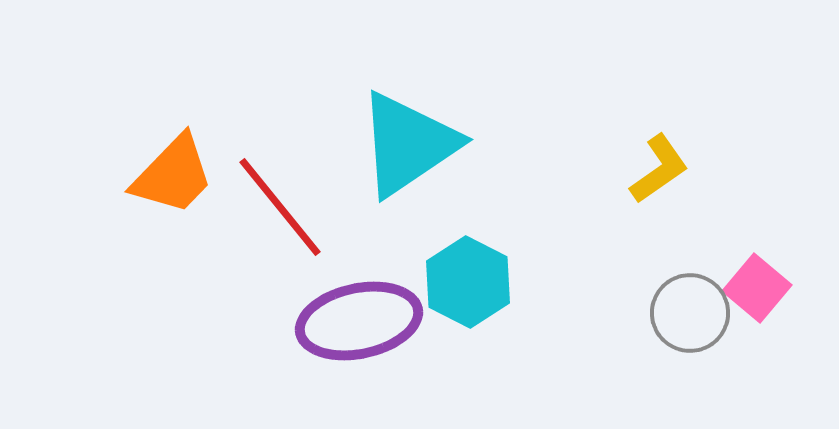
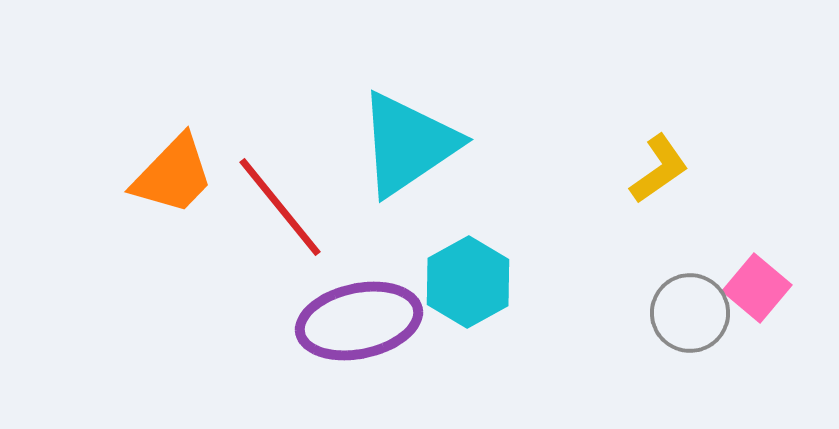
cyan hexagon: rotated 4 degrees clockwise
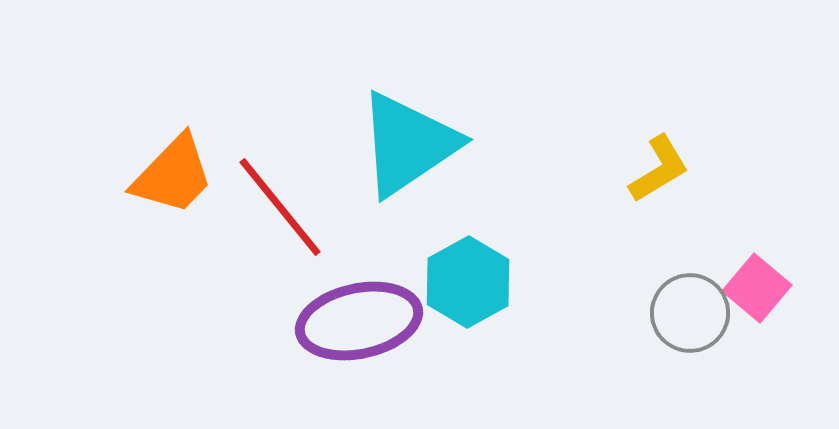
yellow L-shape: rotated 4 degrees clockwise
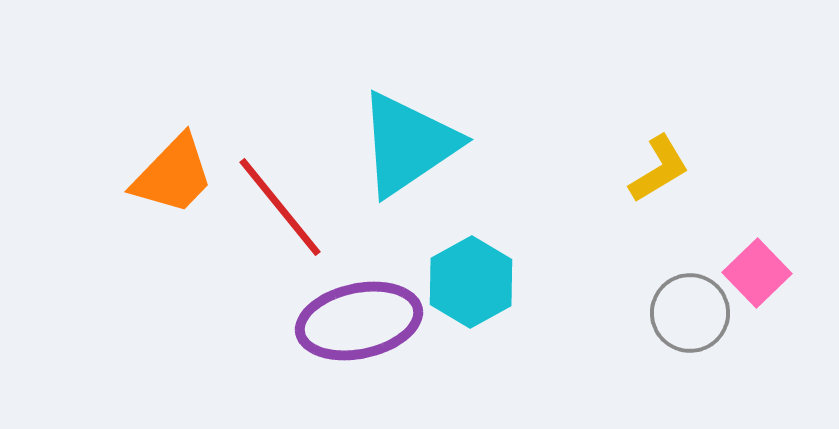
cyan hexagon: moved 3 px right
pink square: moved 15 px up; rotated 6 degrees clockwise
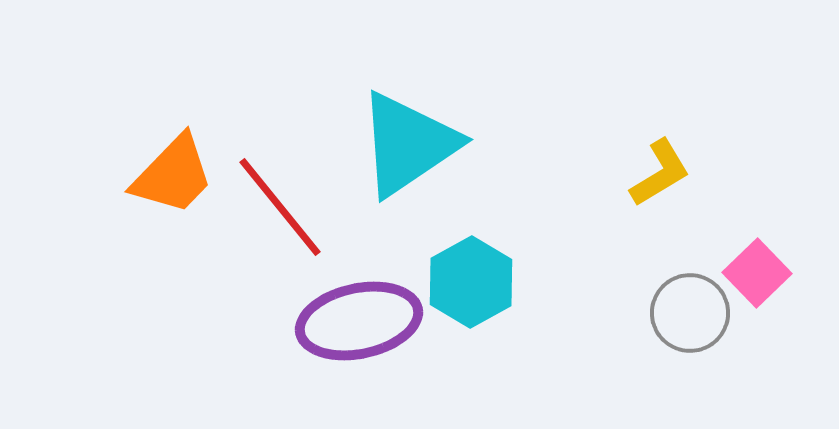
yellow L-shape: moved 1 px right, 4 px down
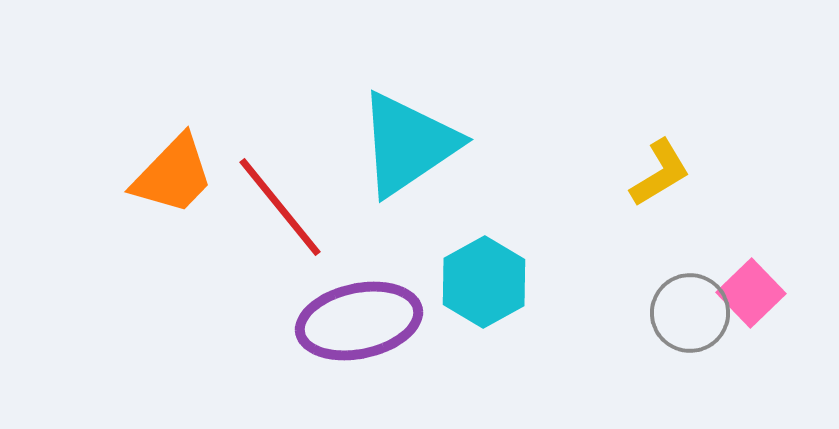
pink square: moved 6 px left, 20 px down
cyan hexagon: moved 13 px right
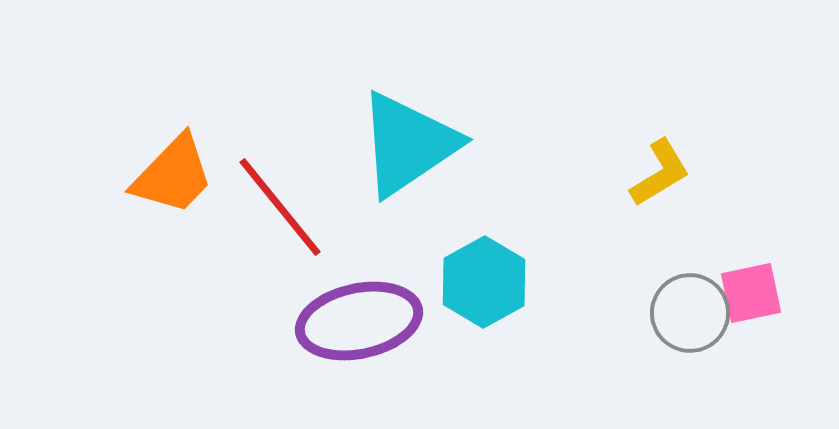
pink square: rotated 32 degrees clockwise
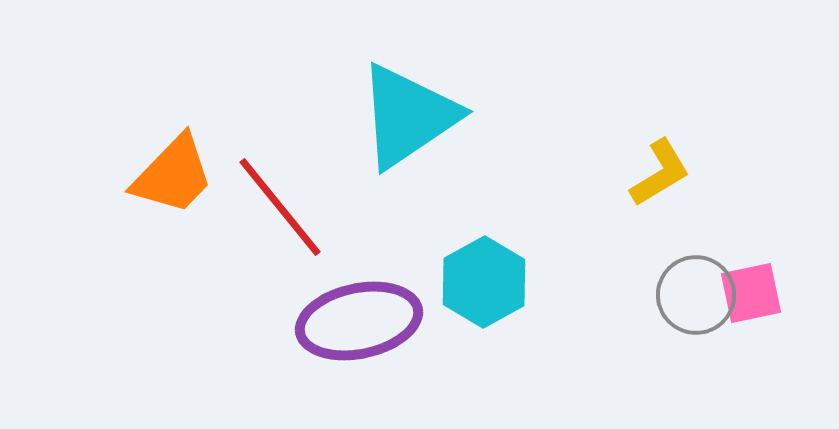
cyan triangle: moved 28 px up
gray circle: moved 6 px right, 18 px up
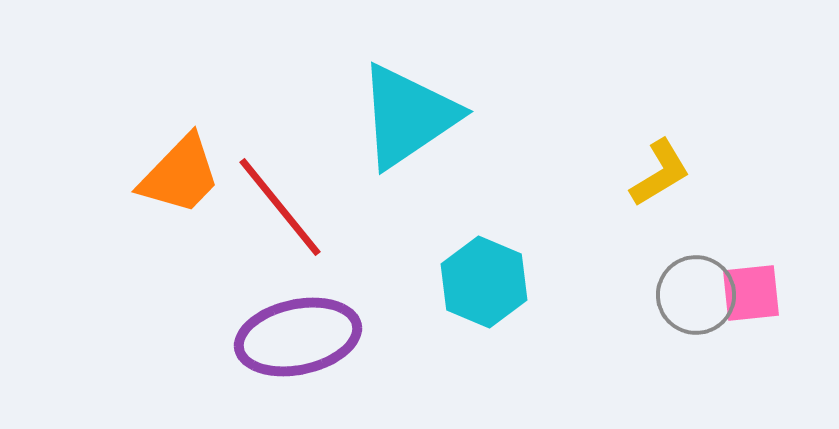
orange trapezoid: moved 7 px right
cyan hexagon: rotated 8 degrees counterclockwise
pink square: rotated 6 degrees clockwise
purple ellipse: moved 61 px left, 16 px down
